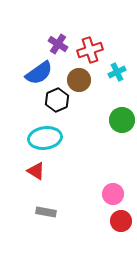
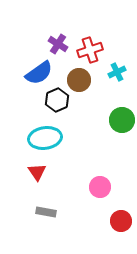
red triangle: moved 1 px right, 1 px down; rotated 24 degrees clockwise
pink circle: moved 13 px left, 7 px up
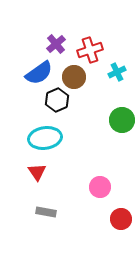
purple cross: moved 2 px left; rotated 18 degrees clockwise
brown circle: moved 5 px left, 3 px up
red circle: moved 2 px up
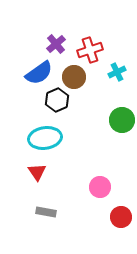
red circle: moved 2 px up
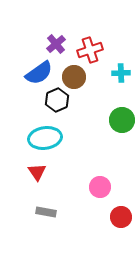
cyan cross: moved 4 px right, 1 px down; rotated 24 degrees clockwise
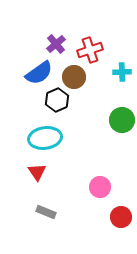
cyan cross: moved 1 px right, 1 px up
gray rectangle: rotated 12 degrees clockwise
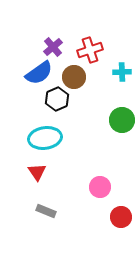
purple cross: moved 3 px left, 3 px down
black hexagon: moved 1 px up
gray rectangle: moved 1 px up
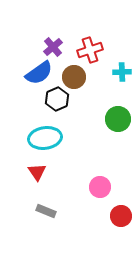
green circle: moved 4 px left, 1 px up
red circle: moved 1 px up
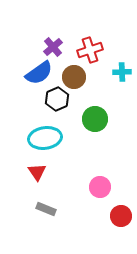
green circle: moved 23 px left
gray rectangle: moved 2 px up
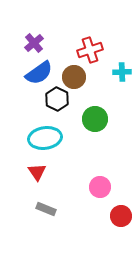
purple cross: moved 19 px left, 4 px up
black hexagon: rotated 10 degrees counterclockwise
